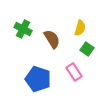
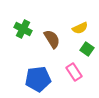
yellow semicircle: rotated 49 degrees clockwise
blue pentagon: rotated 25 degrees counterclockwise
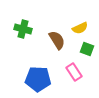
green cross: rotated 12 degrees counterclockwise
brown semicircle: moved 5 px right, 1 px down
green square: rotated 16 degrees counterclockwise
blue pentagon: rotated 10 degrees clockwise
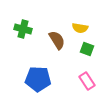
yellow semicircle: rotated 35 degrees clockwise
pink rectangle: moved 13 px right, 9 px down
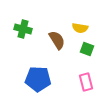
pink rectangle: moved 1 px left, 1 px down; rotated 18 degrees clockwise
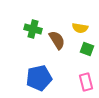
green cross: moved 10 px right
blue pentagon: moved 1 px right, 1 px up; rotated 15 degrees counterclockwise
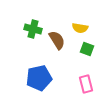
pink rectangle: moved 2 px down
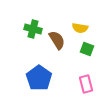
blue pentagon: rotated 25 degrees counterclockwise
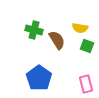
green cross: moved 1 px right, 1 px down
green square: moved 3 px up
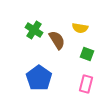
green cross: rotated 18 degrees clockwise
green square: moved 8 px down
pink rectangle: rotated 30 degrees clockwise
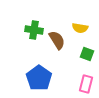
green cross: rotated 24 degrees counterclockwise
